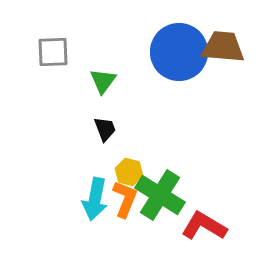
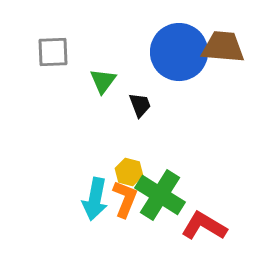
black trapezoid: moved 35 px right, 24 px up
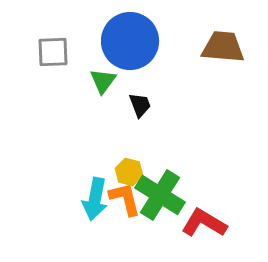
blue circle: moved 49 px left, 11 px up
orange L-shape: rotated 36 degrees counterclockwise
red L-shape: moved 3 px up
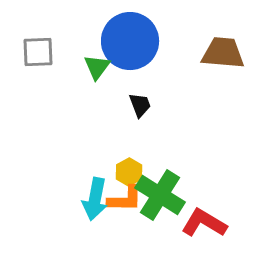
brown trapezoid: moved 6 px down
gray square: moved 15 px left
green triangle: moved 6 px left, 14 px up
yellow hexagon: rotated 16 degrees clockwise
orange L-shape: rotated 105 degrees clockwise
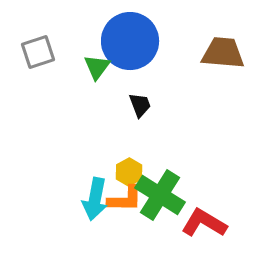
gray square: rotated 16 degrees counterclockwise
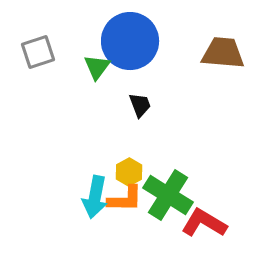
green cross: moved 8 px right
cyan arrow: moved 2 px up
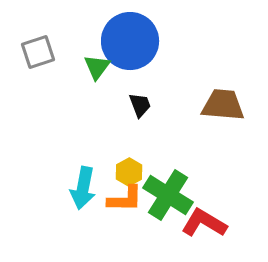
brown trapezoid: moved 52 px down
cyan arrow: moved 12 px left, 9 px up
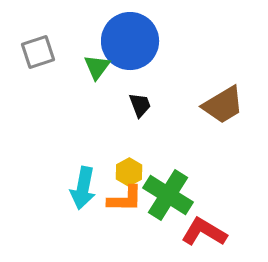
brown trapezoid: rotated 144 degrees clockwise
red L-shape: moved 9 px down
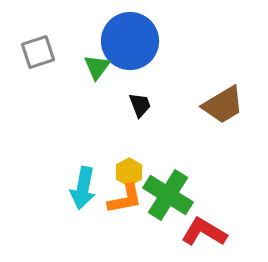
orange L-shape: rotated 12 degrees counterclockwise
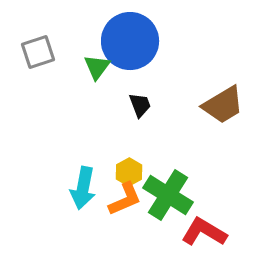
orange L-shape: rotated 12 degrees counterclockwise
